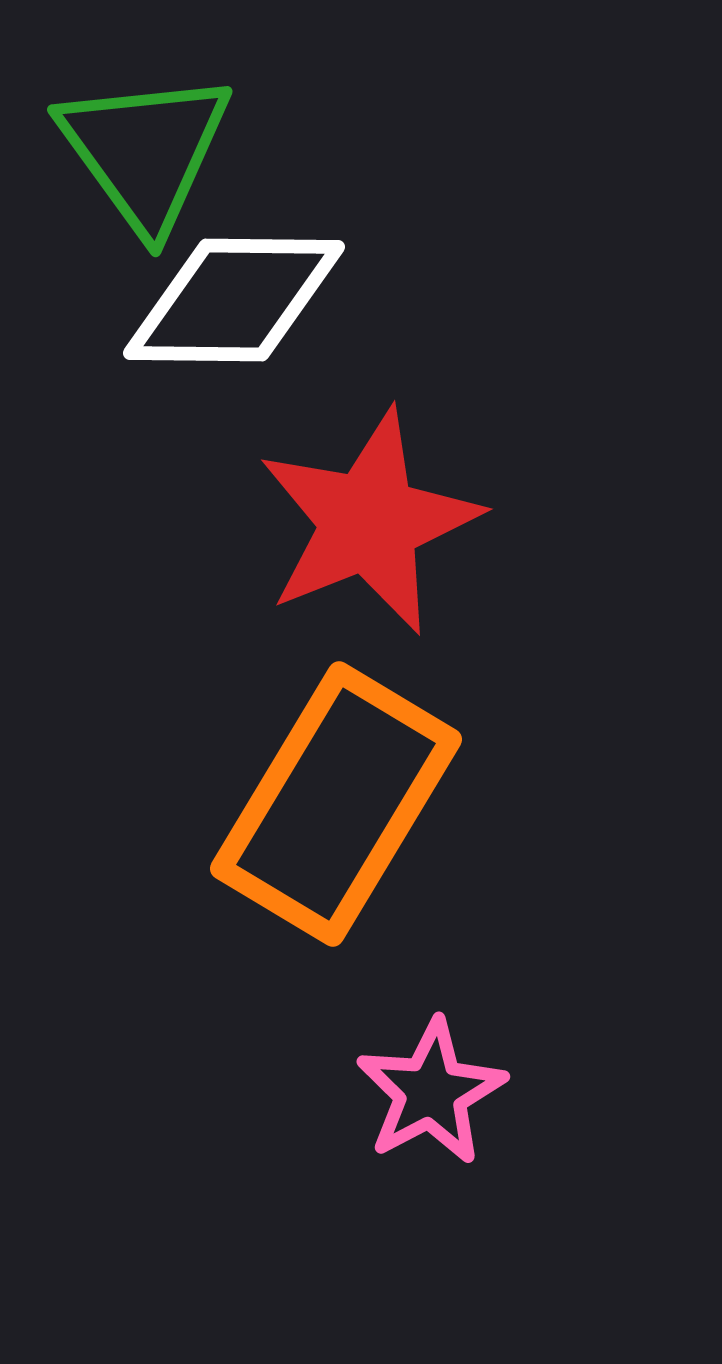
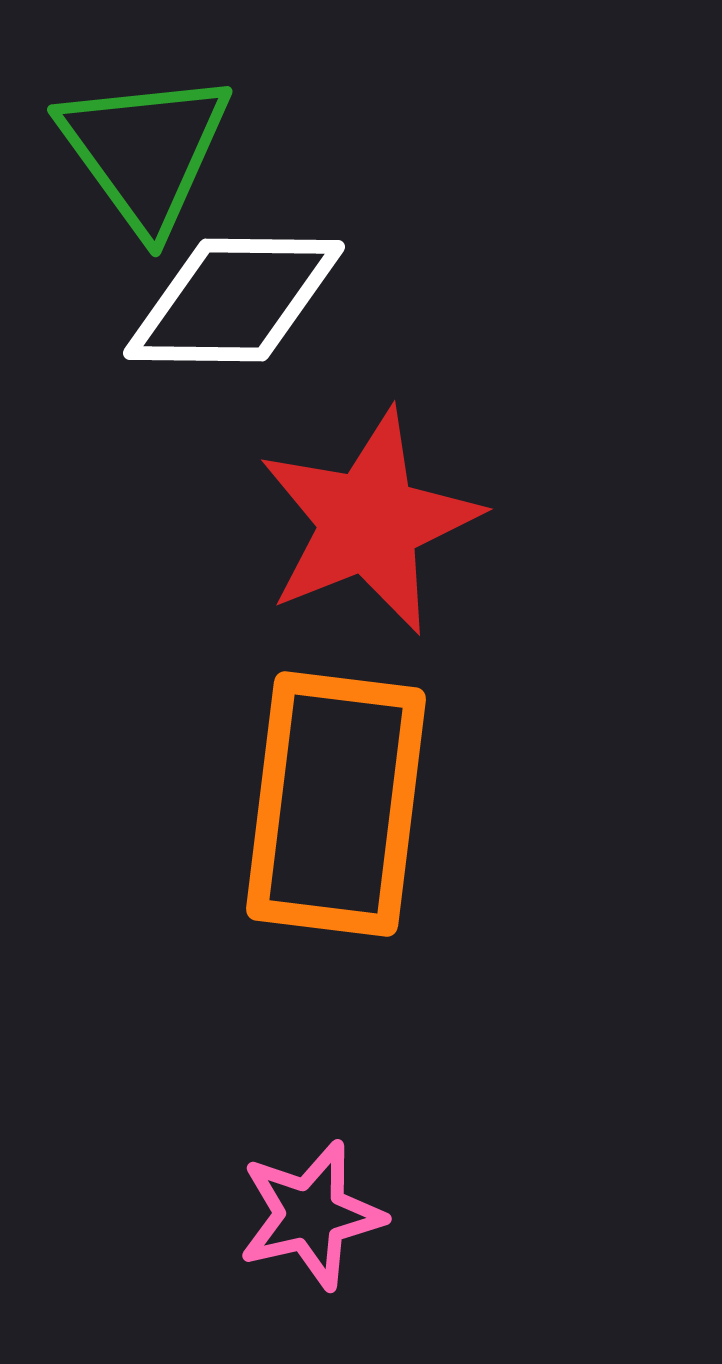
orange rectangle: rotated 24 degrees counterclockwise
pink star: moved 120 px left, 123 px down; rotated 15 degrees clockwise
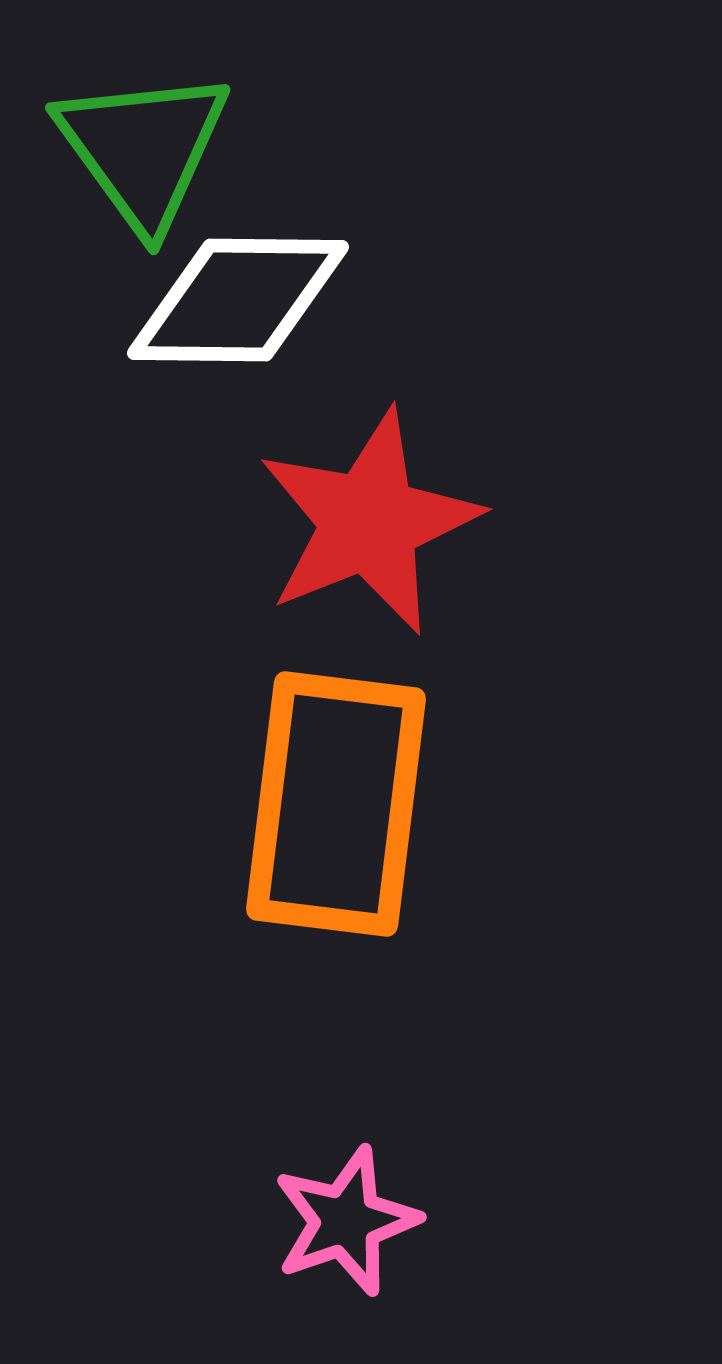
green triangle: moved 2 px left, 2 px up
white diamond: moved 4 px right
pink star: moved 35 px right, 6 px down; rotated 6 degrees counterclockwise
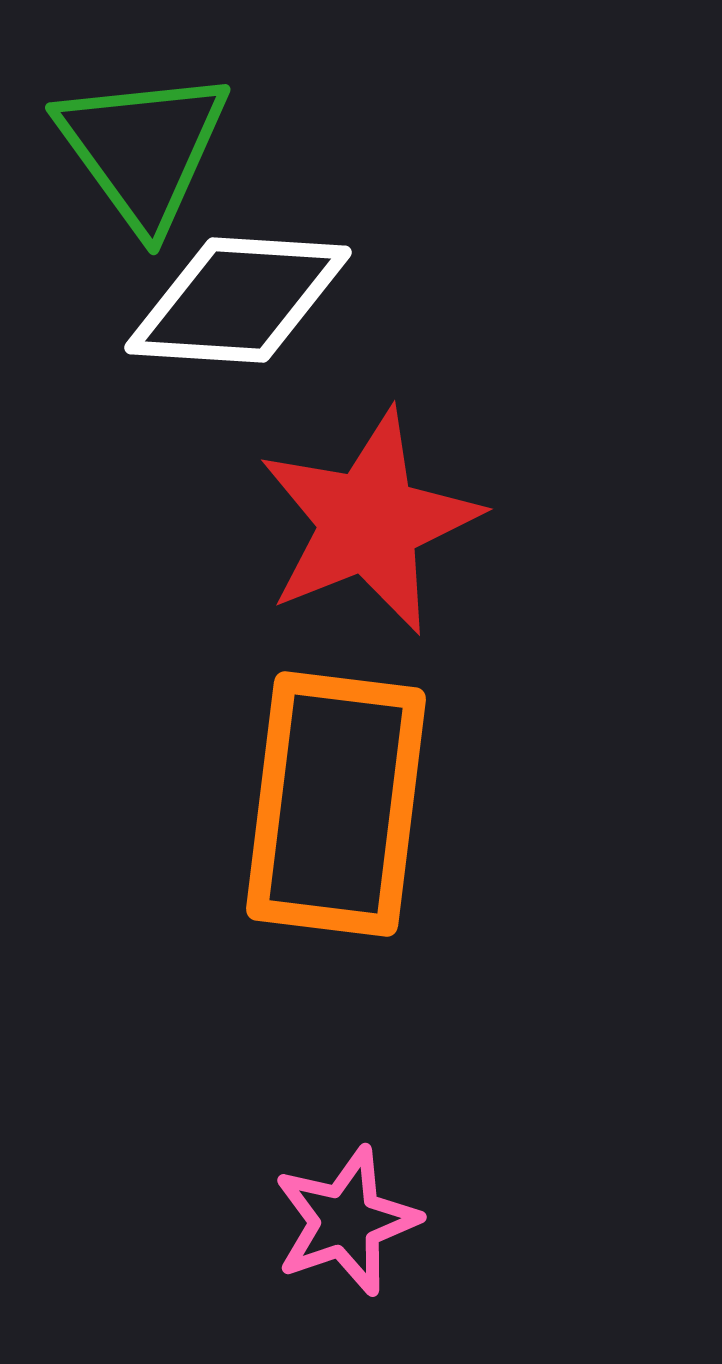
white diamond: rotated 3 degrees clockwise
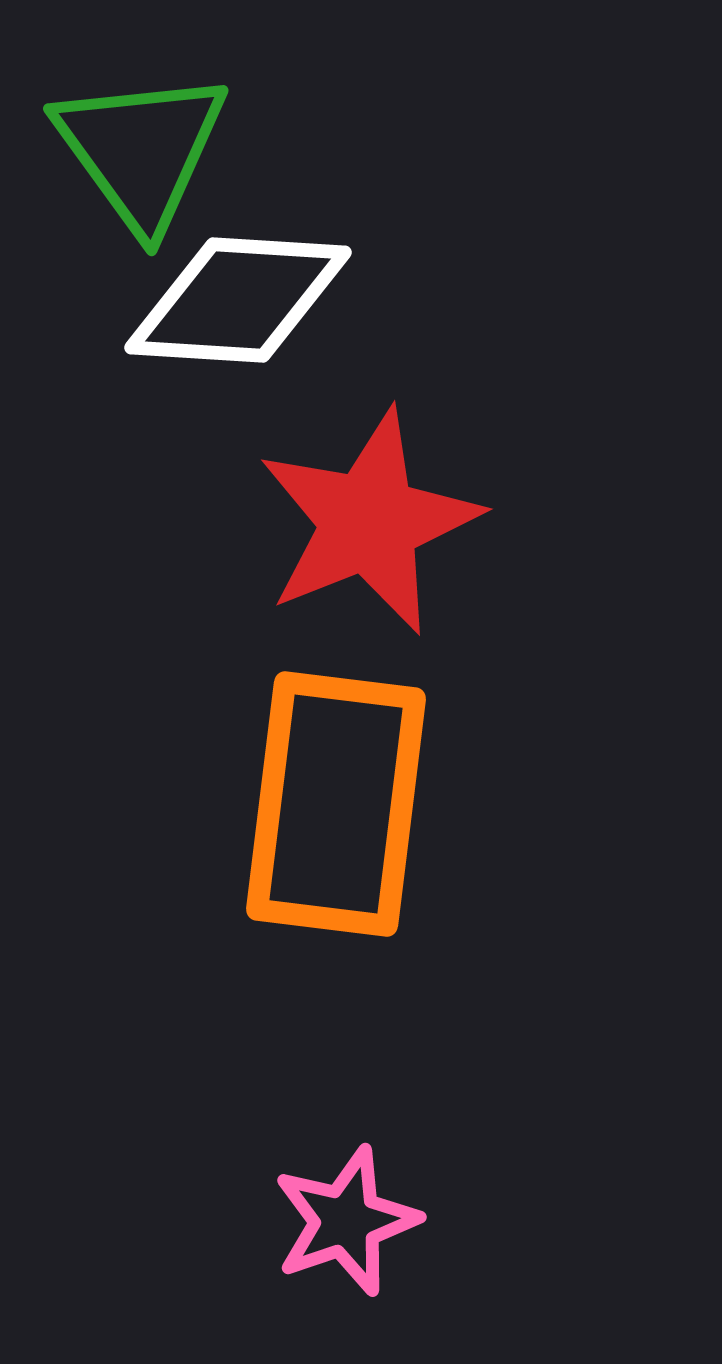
green triangle: moved 2 px left, 1 px down
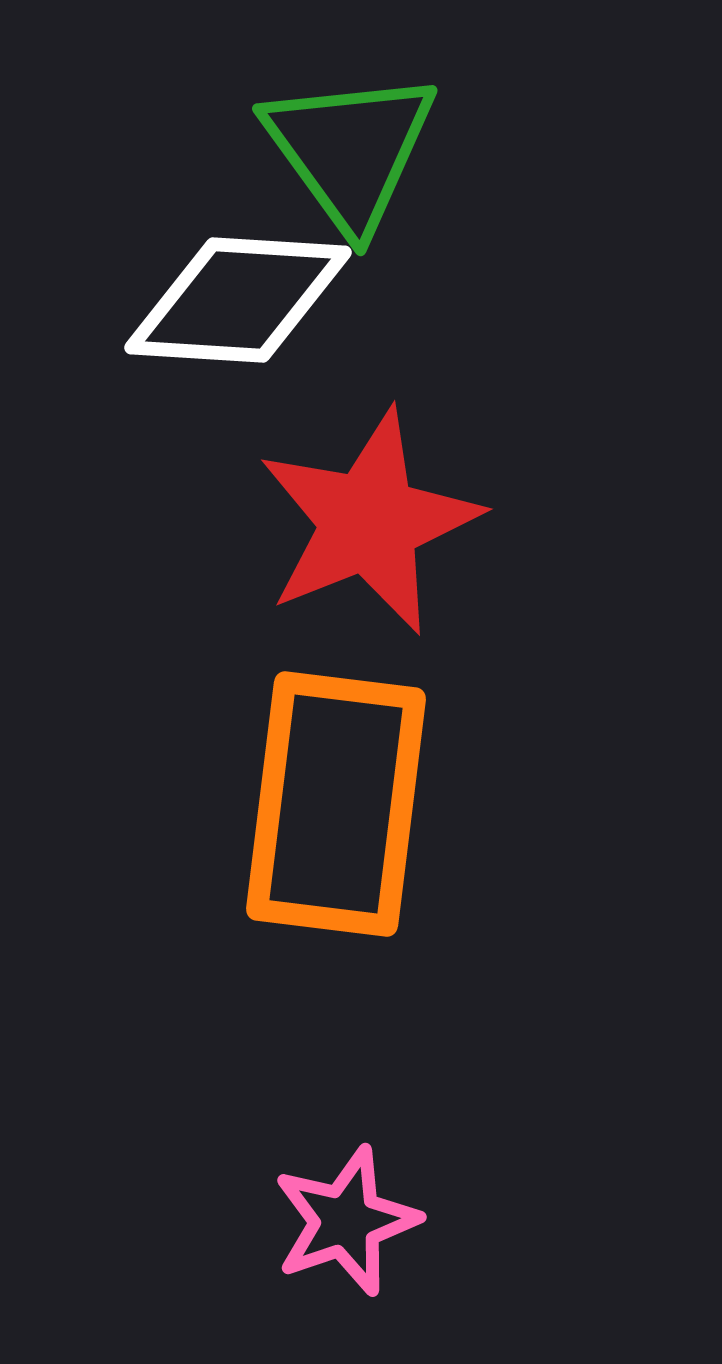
green triangle: moved 209 px right
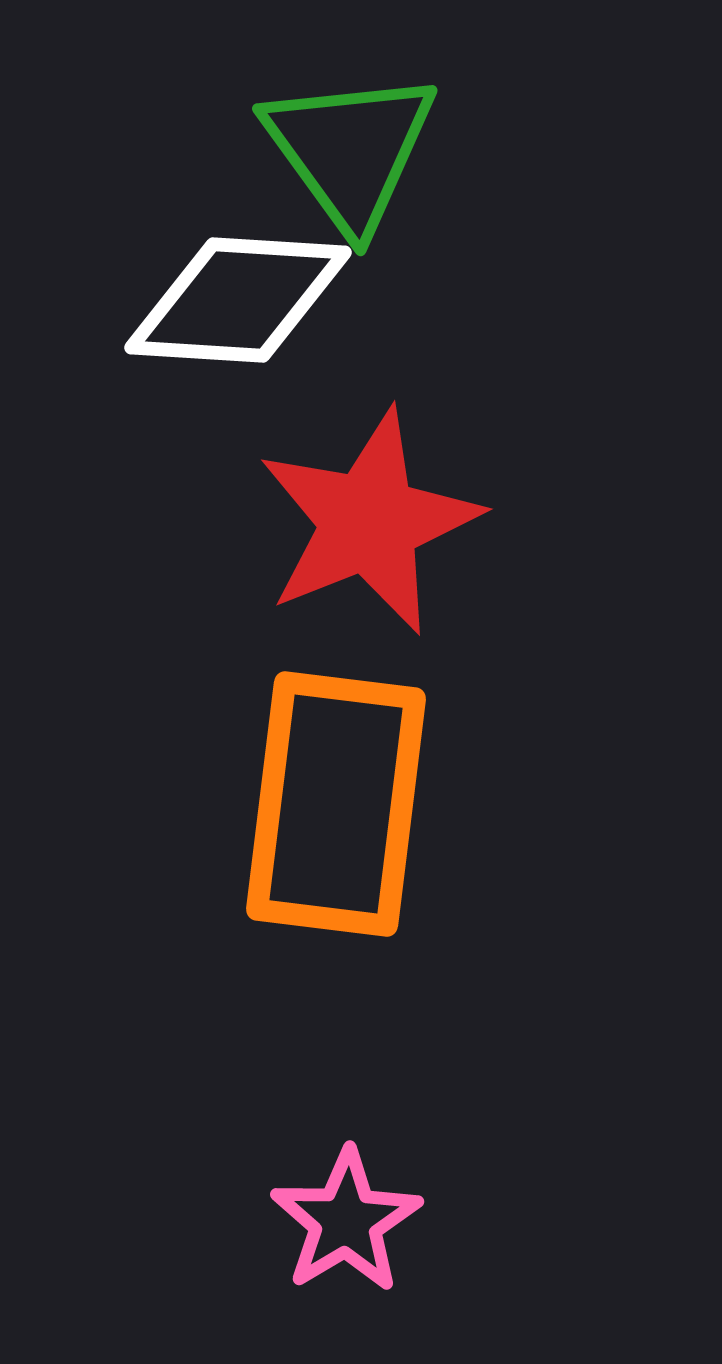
pink star: rotated 12 degrees counterclockwise
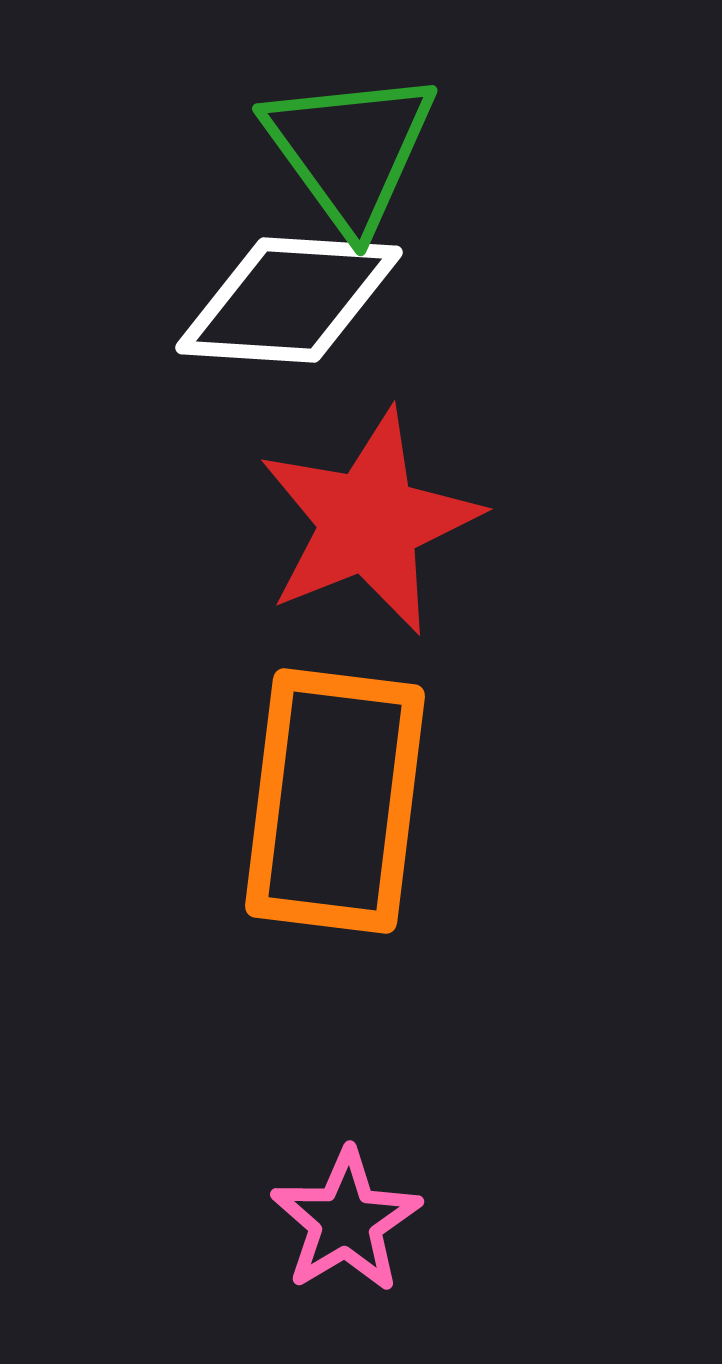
white diamond: moved 51 px right
orange rectangle: moved 1 px left, 3 px up
